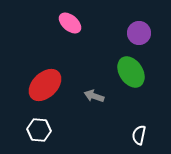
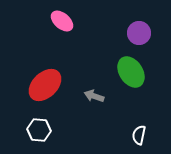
pink ellipse: moved 8 px left, 2 px up
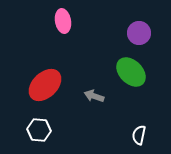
pink ellipse: moved 1 px right; rotated 40 degrees clockwise
green ellipse: rotated 12 degrees counterclockwise
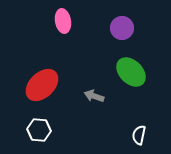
purple circle: moved 17 px left, 5 px up
red ellipse: moved 3 px left
